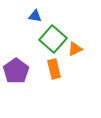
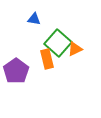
blue triangle: moved 1 px left, 3 px down
green square: moved 5 px right, 4 px down
orange rectangle: moved 7 px left, 10 px up
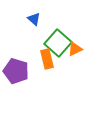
blue triangle: rotated 32 degrees clockwise
purple pentagon: rotated 20 degrees counterclockwise
